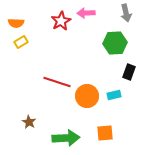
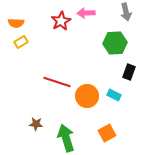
gray arrow: moved 1 px up
cyan rectangle: rotated 40 degrees clockwise
brown star: moved 7 px right, 2 px down; rotated 24 degrees counterclockwise
orange square: moved 2 px right; rotated 24 degrees counterclockwise
green arrow: rotated 104 degrees counterclockwise
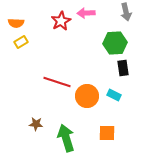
black rectangle: moved 6 px left, 4 px up; rotated 28 degrees counterclockwise
orange square: rotated 30 degrees clockwise
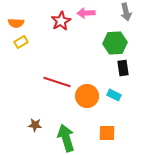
brown star: moved 1 px left, 1 px down
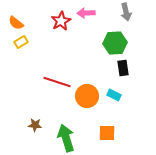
orange semicircle: rotated 35 degrees clockwise
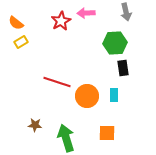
cyan rectangle: rotated 64 degrees clockwise
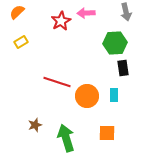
orange semicircle: moved 1 px right, 11 px up; rotated 98 degrees clockwise
brown star: rotated 24 degrees counterclockwise
